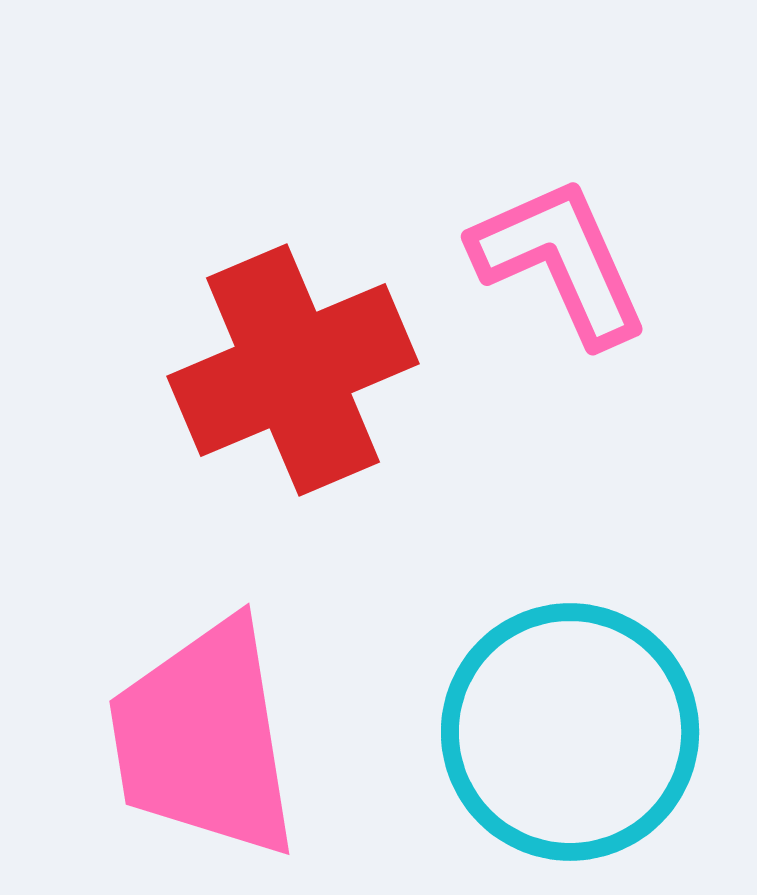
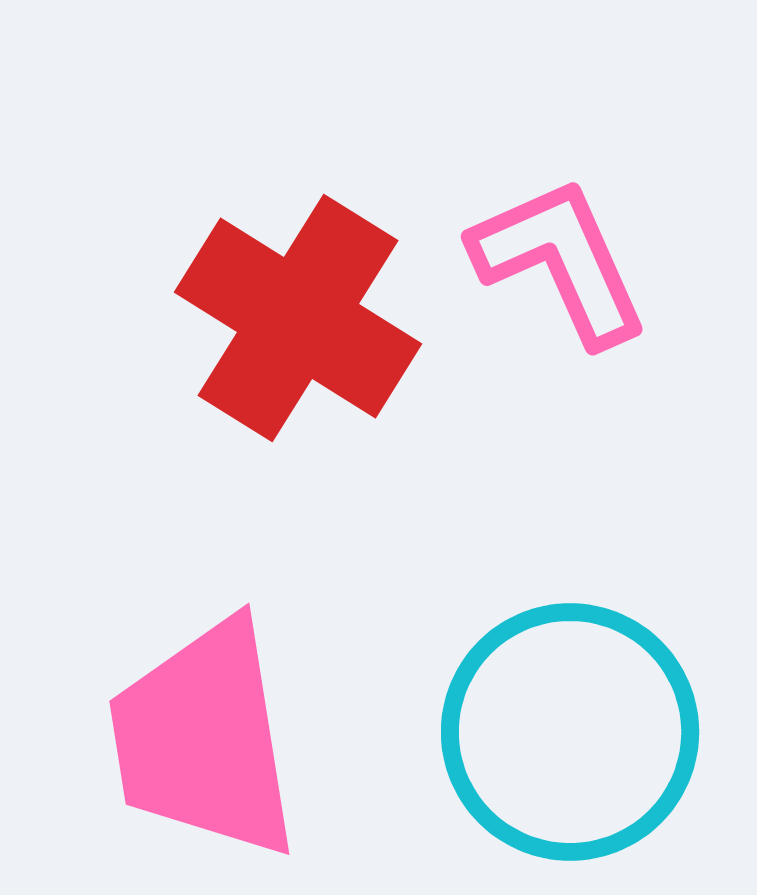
red cross: moved 5 px right, 52 px up; rotated 35 degrees counterclockwise
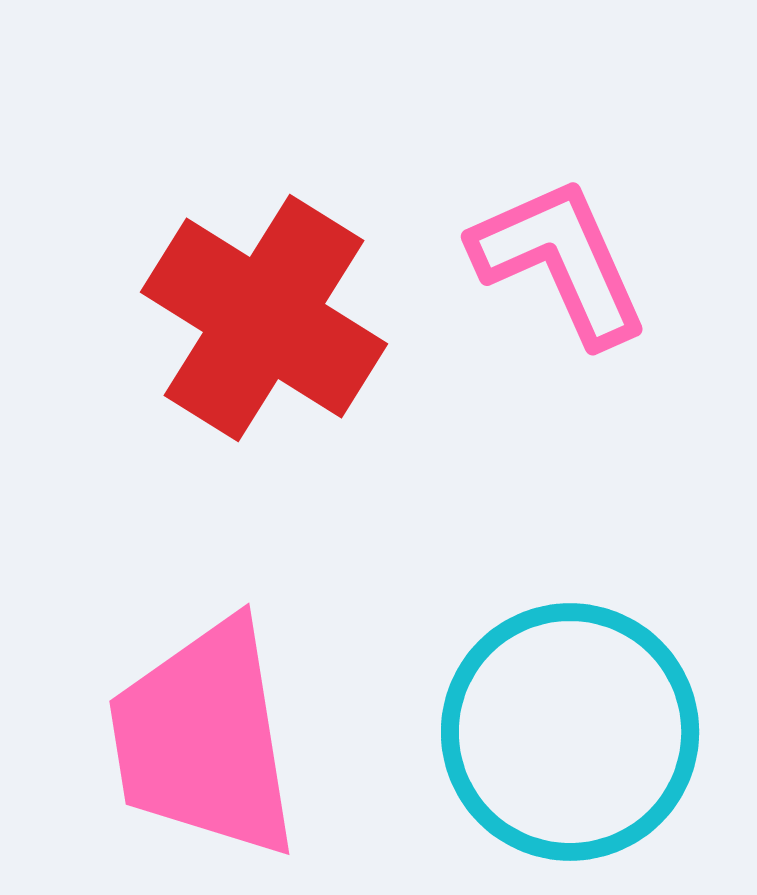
red cross: moved 34 px left
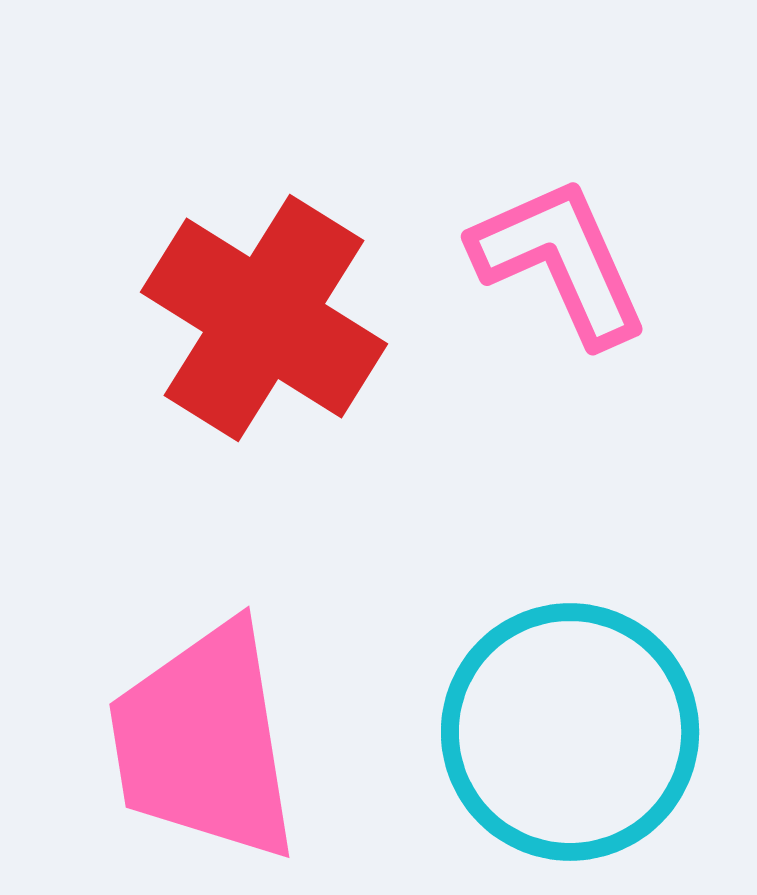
pink trapezoid: moved 3 px down
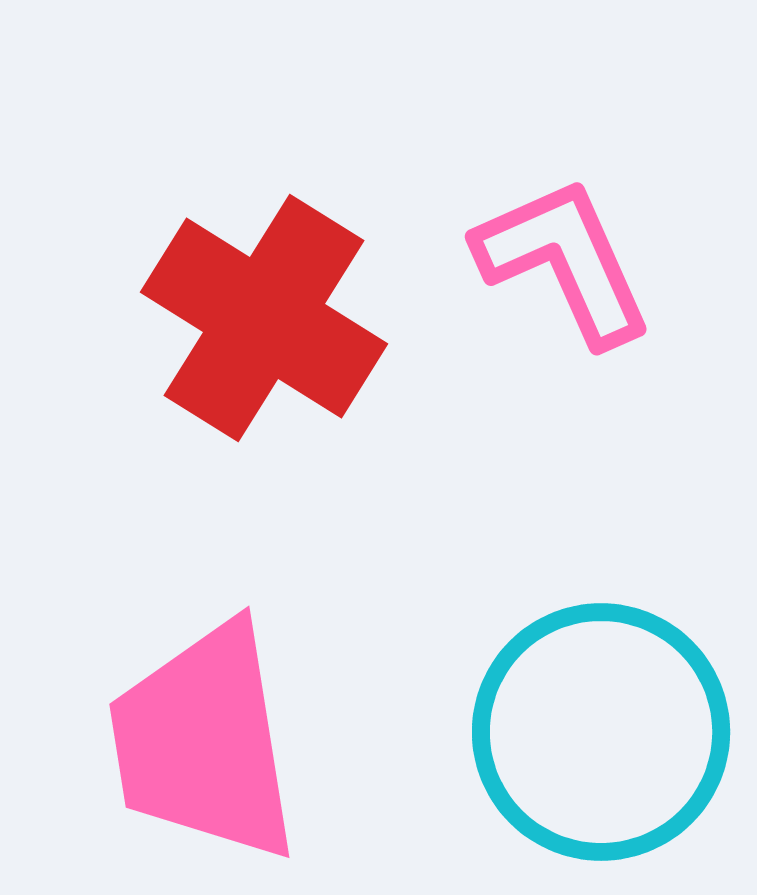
pink L-shape: moved 4 px right
cyan circle: moved 31 px right
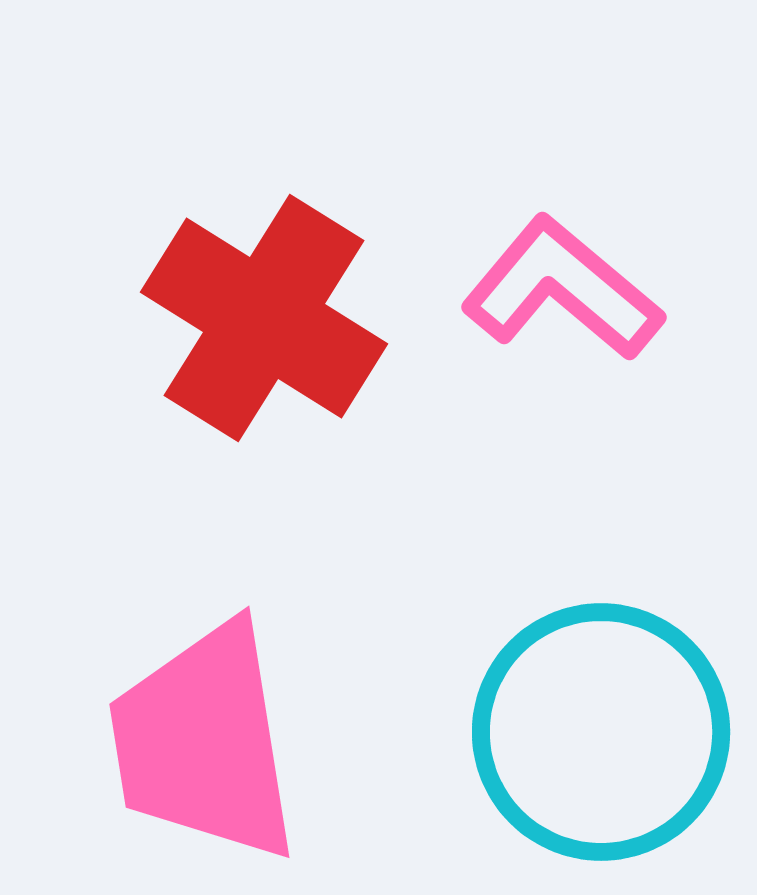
pink L-shape: moved 2 px left, 28 px down; rotated 26 degrees counterclockwise
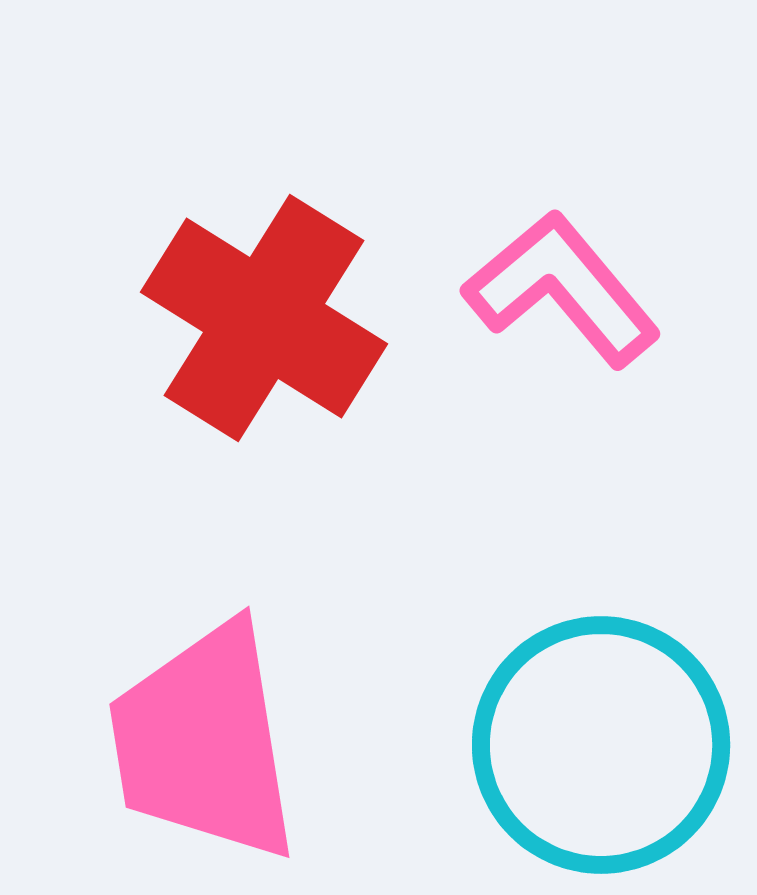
pink L-shape: rotated 10 degrees clockwise
cyan circle: moved 13 px down
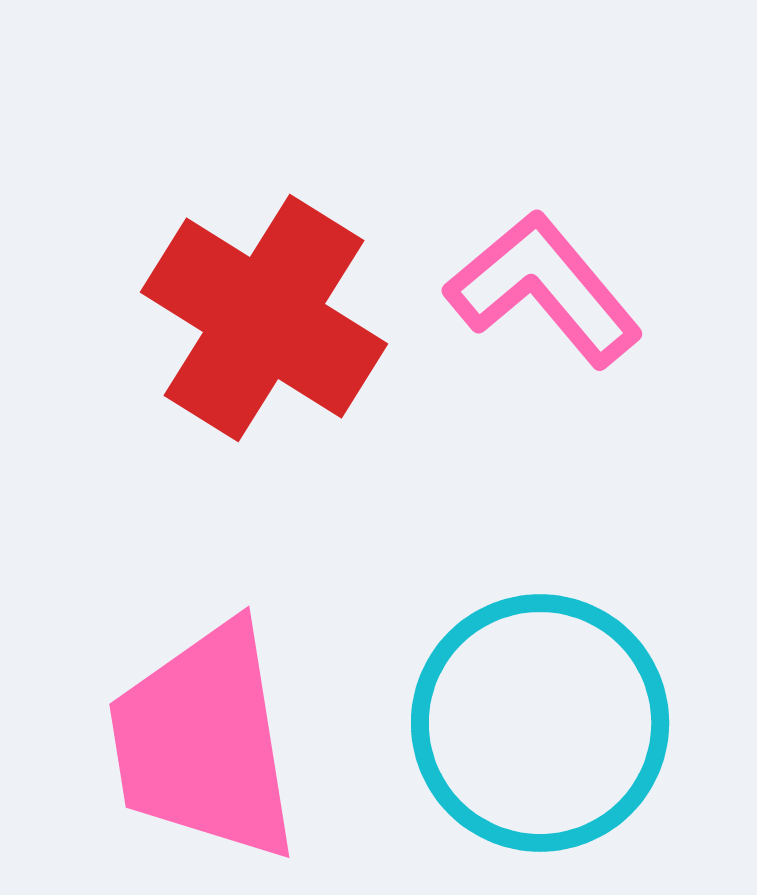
pink L-shape: moved 18 px left
cyan circle: moved 61 px left, 22 px up
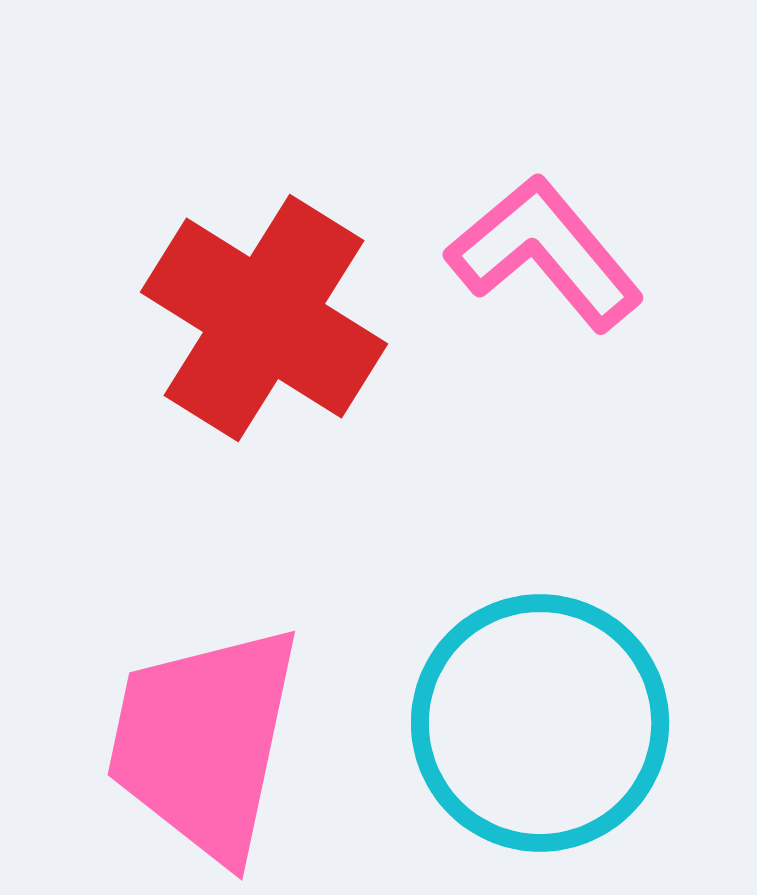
pink L-shape: moved 1 px right, 36 px up
pink trapezoid: rotated 21 degrees clockwise
